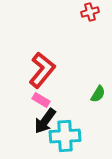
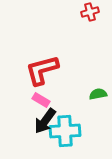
red L-shape: rotated 144 degrees counterclockwise
green semicircle: rotated 132 degrees counterclockwise
cyan cross: moved 5 px up
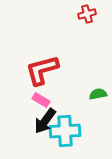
red cross: moved 3 px left, 2 px down
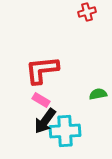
red cross: moved 2 px up
red L-shape: rotated 9 degrees clockwise
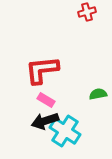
pink rectangle: moved 5 px right
black arrow: rotated 36 degrees clockwise
cyan cross: rotated 36 degrees clockwise
